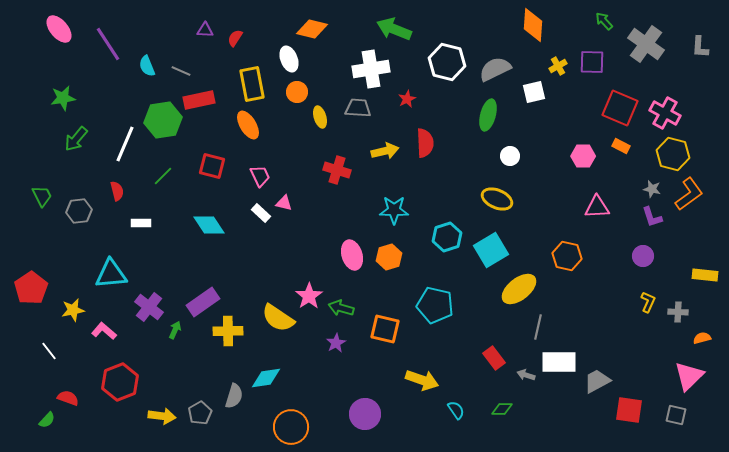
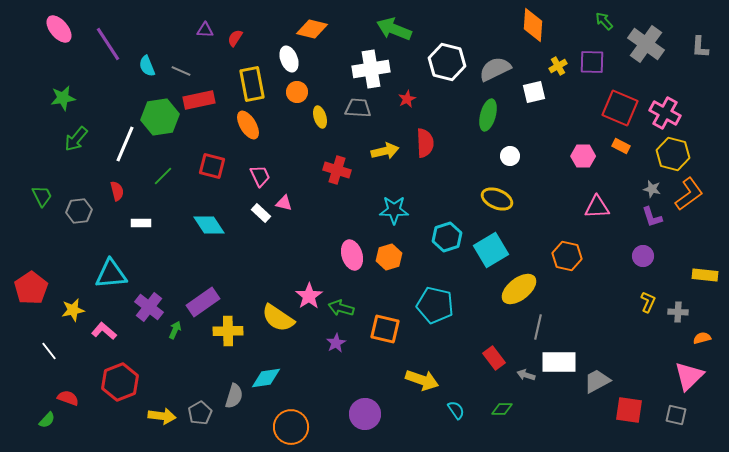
green hexagon at (163, 120): moved 3 px left, 3 px up
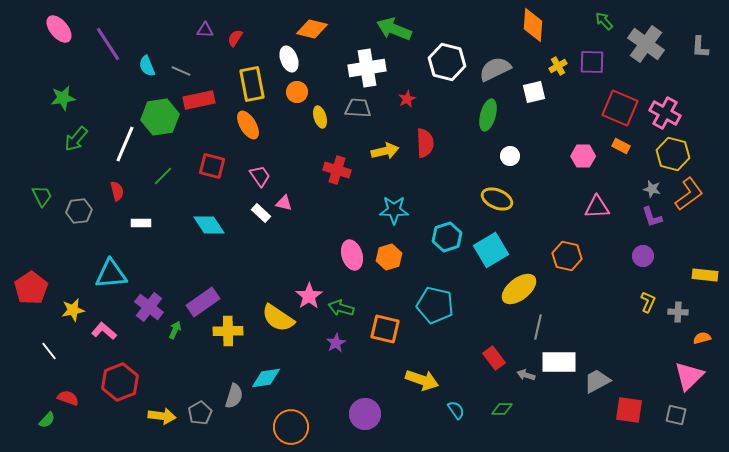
white cross at (371, 69): moved 4 px left, 1 px up
pink trapezoid at (260, 176): rotated 10 degrees counterclockwise
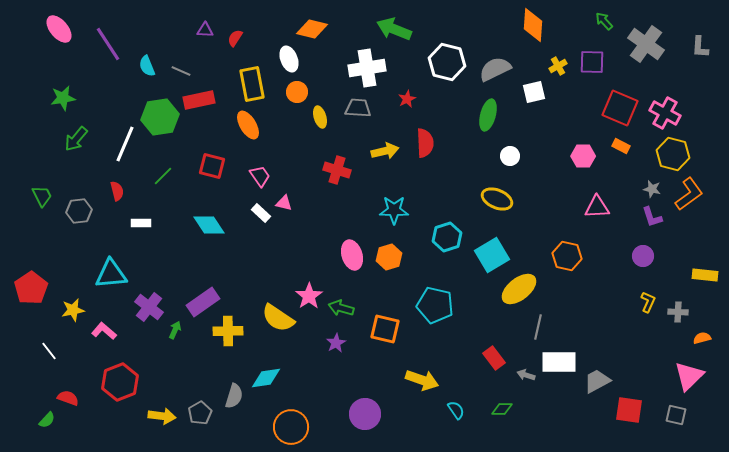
cyan square at (491, 250): moved 1 px right, 5 px down
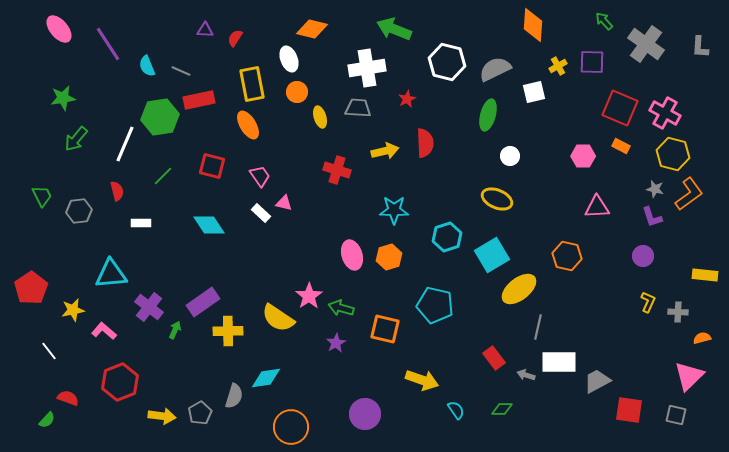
gray star at (652, 189): moved 3 px right
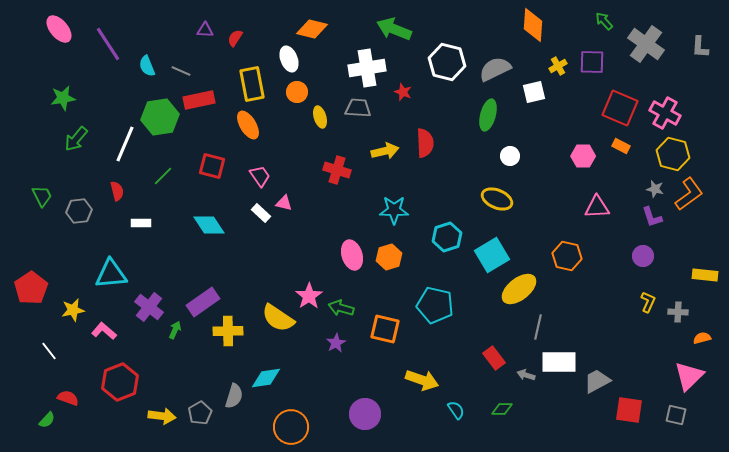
red star at (407, 99): moved 4 px left, 7 px up; rotated 24 degrees counterclockwise
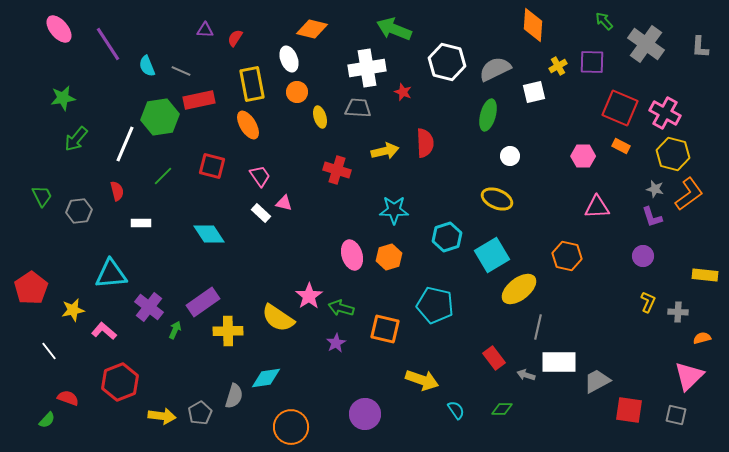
cyan diamond at (209, 225): moved 9 px down
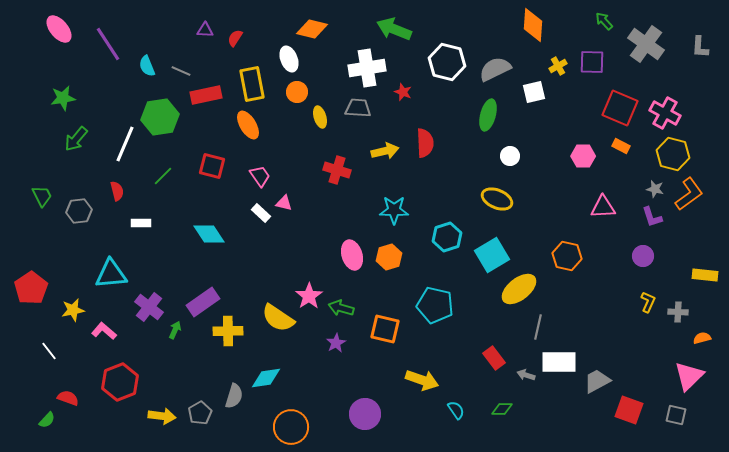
red rectangle at (199, 100): moved 7 px right, 5 px up
pink triangle at (597, 207): moved 6 px right
red square at (629, 410): rotated 12 degrees clockwise
